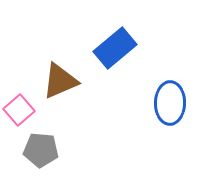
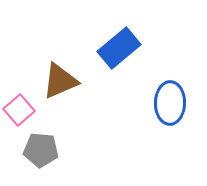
blue rectangle: moved 4 px right
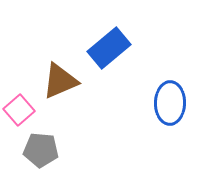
blue rectangle: moved 10 px left
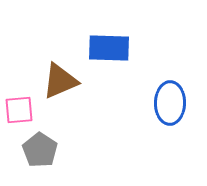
blue rectangle: rotated 42 degrees clockwise
pink square: rotated 36 degrees clockwise
gray pentagon: moved 1 px left; rotated 28 degrees clockwise
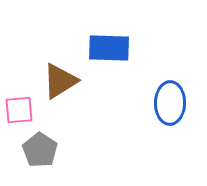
brown triangle: rotated 9 degrees counterclockwise
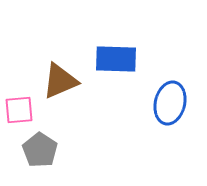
blue rectangle: moved 7 px right, 11 px down
brown triangle: rotated 9 degrees clockwise
blue ellipse: rotated 12 degrees clockwise
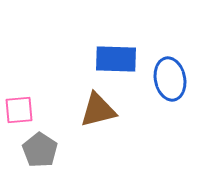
brown triangle: moved 38 px right, 29 px down; rotated 9 degrees clockwise
blue ellipse: moved 24 px up; rotated 24 degrees counterclockwise
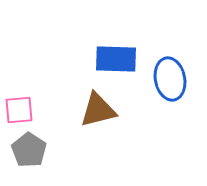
gray pentagon: moved 11 px left
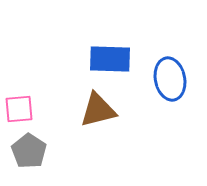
blue rectangle: moved 6 px left
pink square: moved 1 px up
gray pentagon: moved 1 px down
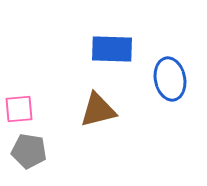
blue rectangle: moved 2 px right, 10 px up
gray pentagon: rotated 24 degrees counterclockwise
